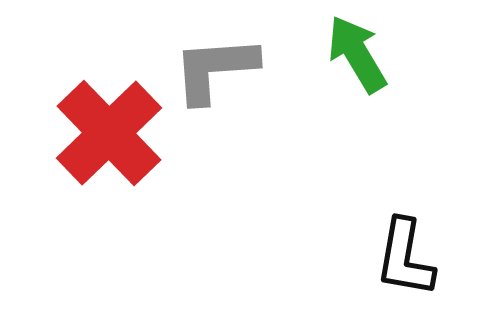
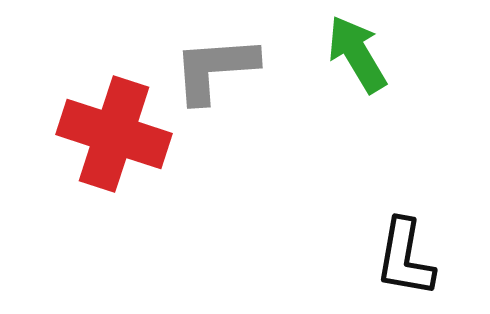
red cross: moved 5 px right, 1 px down; rotated 28 degrees counterclockwise
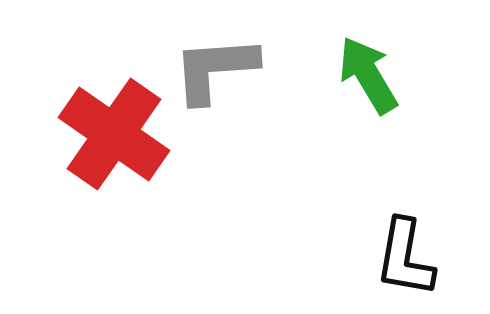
green arrow: moved 11 px right, 21 px down
red cross: rotated 17 degrees clockwise
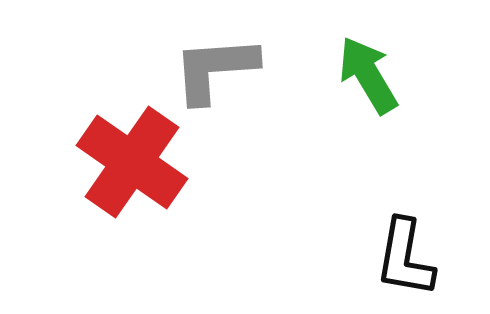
red cross: moved 18 px right, 28 px down
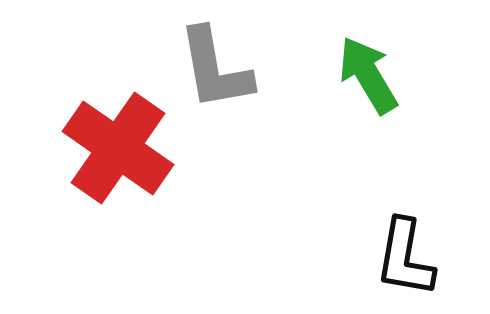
gray L-shape: rotated 96 degrees counterclockwise
red cross: moved 14 px left, 14 px up
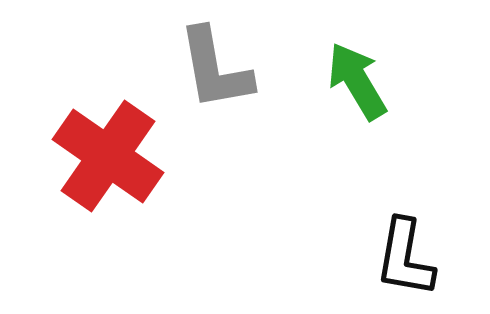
green arrow: moved 11 px left, 6 px down
red cross: moved 10 px left, 8 px down
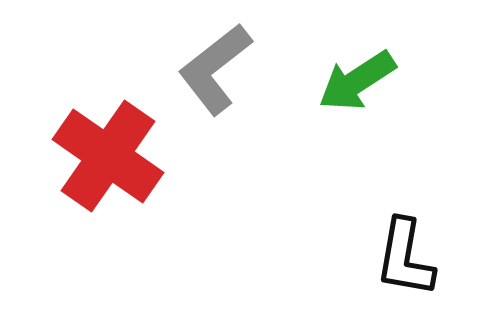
gray L-shape: rotated 62 degrees clockwise
green arrow: rotated 92 degrees counterclockwise
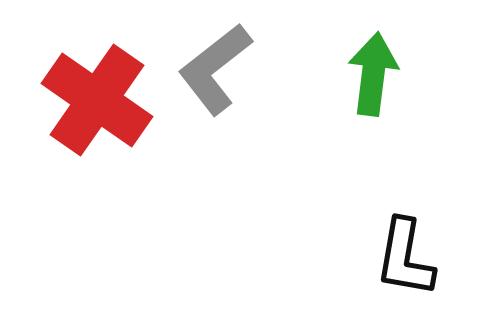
green arrow: moved 16 px right, 7 px up; rotated 130 degrees clockwise
red cross: moved 11 px left, 56 px up
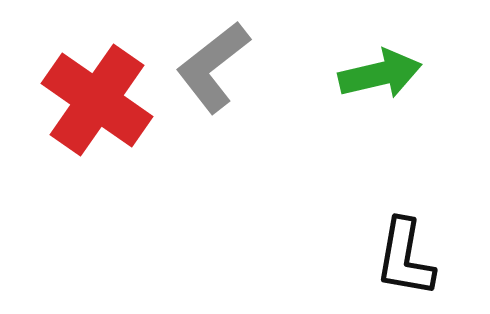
gray L-shape: moved 2 px left, 2 px up
green arrow: moved 7 px right; rotated 70 degrees clockwise
